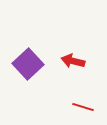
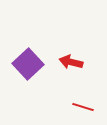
red arrow: moved 2 px left, 1 px down
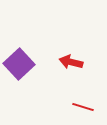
purple square: moved 9 px left
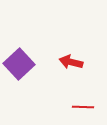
red line: rotated 15 degrees counterclockwise
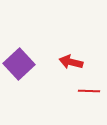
red line: moved 6 px right, 16 px up
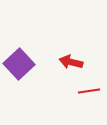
red line: rotated 10 degrees counterclockwise
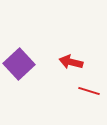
red line: rotated 25 degrees clockwise
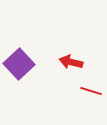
red line: moved 2 px right
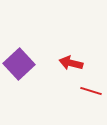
red arrow: moved 1 px down
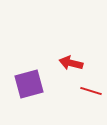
purple square: moved 10 px right, 20 px down; rotated 28 degrees clockwise
